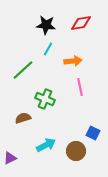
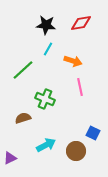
orange arrow: rotated 24 degrees clockwise
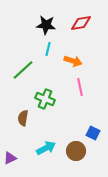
cyan line: rotated 16 degrees counterclockwise
brown semicircle: rotated 63 degrees counterclockwise
cyan arrow: moved 3 px down
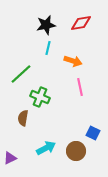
black star: rotated 18 degrees counterclockwise
cyan line: moved 1 px up
green line: moved 2 px left, 4 px down
green cross: moved 5 px left, 2 px up
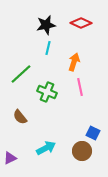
red diamond: rotated 35 degrees clockwise
orange arrow: moved 1 px right, 1 px down; rotated 90 degrees counterclockwise
green cross: moved 7 px right, 5 px up
brown semicircle: moved 3 px left, 1 px up; rotated 49 degrees counterclockwise
brown circle: moved 6 px right
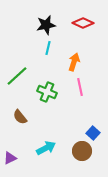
red diamond: moved 2 px right
green line: moved 4 px left, 2 px down
blue square: rotated 16 degrees clockwise
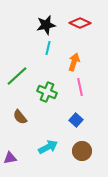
red diamond: moved 3 px left
blue square: moved 17 px left, 13 px up
cyan arrow: moved 2 px right, 1 px up
purple triangle: rotated 16 degrees clockwise
